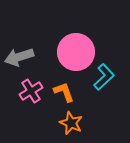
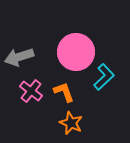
pink cross: rotated 20 degrees counterclockwise
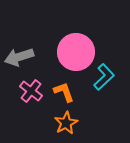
orange star: moved 5 px left; rotated 20 degrees clockwise
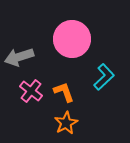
pink circle: moved 4 px left, 13 px up
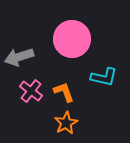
cyan L-shape: rotated 56 degrees clockwise
